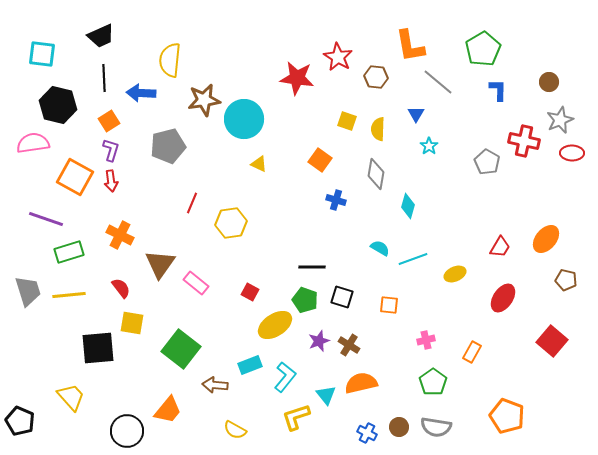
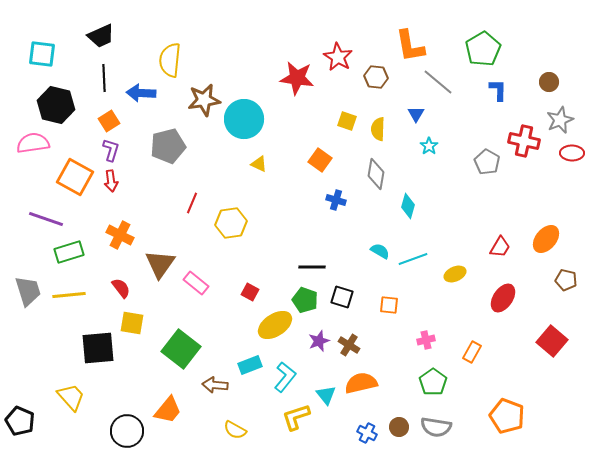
black hexagon at (58, 105): moved 2 px left
cyan semicircle at (380, 248): moved 3 px down
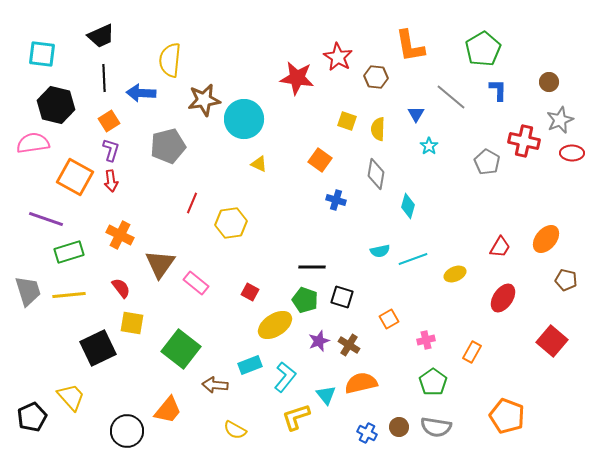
gray line at (438, 82): moved 13 px right, 15 px down
cyan semicircle at (380, 251): rotated 138 degrees clockwise
orange square at (389, 305): moved 14 px down; rotated 36 degrees counterclockwise
black square at (98, 348): rotated 21 degrees counterclockwise
black pentagon at (20, 421): moved 12 px right, 4 px up; rotated 24 degrees clockwise
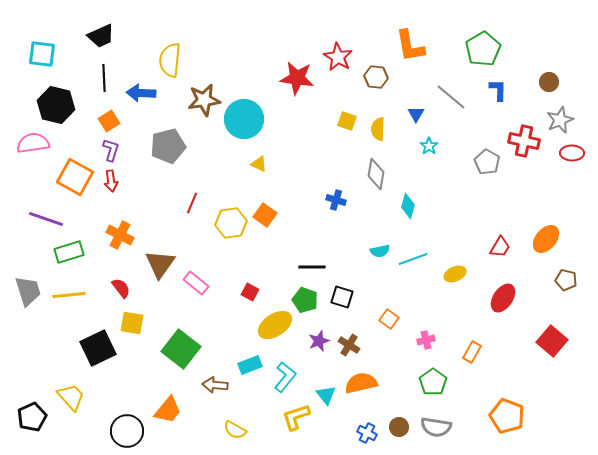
orange square at (320, 160): moved 55 px left, 55 px down
orange square at (389, 319): rotated 24 degrees counterclockwise
